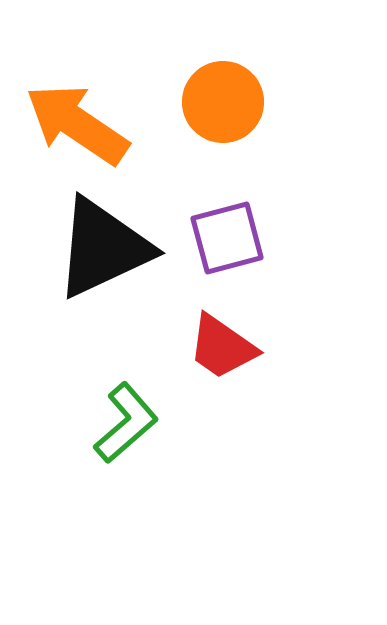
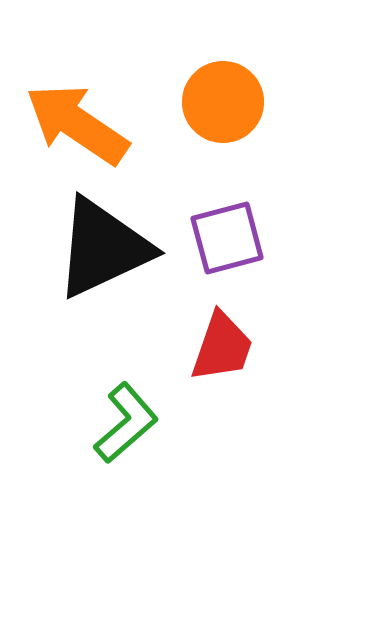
red trapezoid: rotated 106 degrees counterclockwise
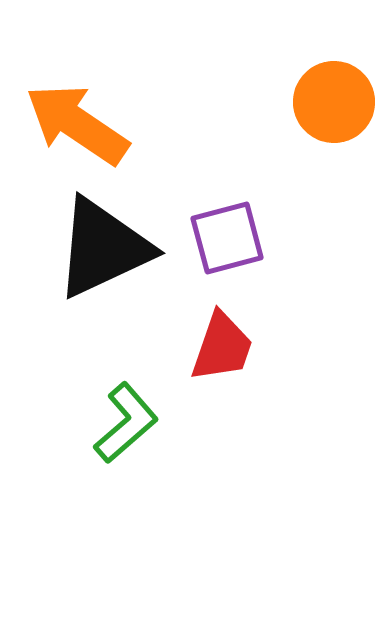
orange circle: moved 111 px right
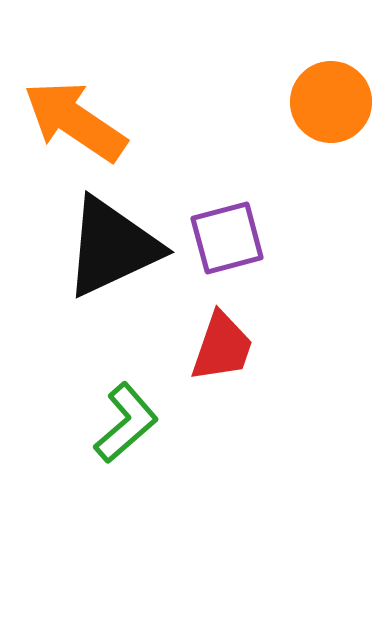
orange circle: moved 3 px left
orange arrow: moved 2 px left, 3 px up
black triangle: moved 9 px right, 1 px up
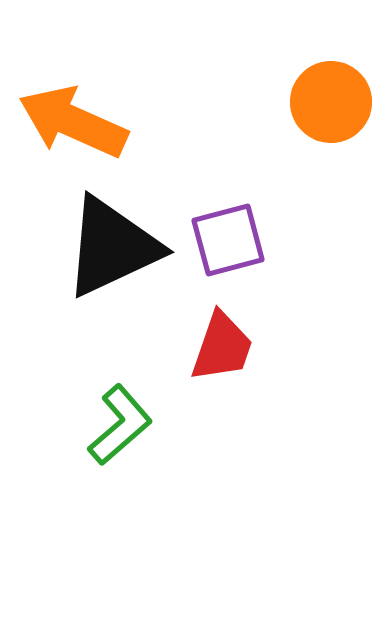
orange arrow: moved 2 px left, 1 px down; rotated 10 degrees counterclockwise
purple square: moved 1 px right, 2 px down
green L-shape: moved 6 px left, 2 px down
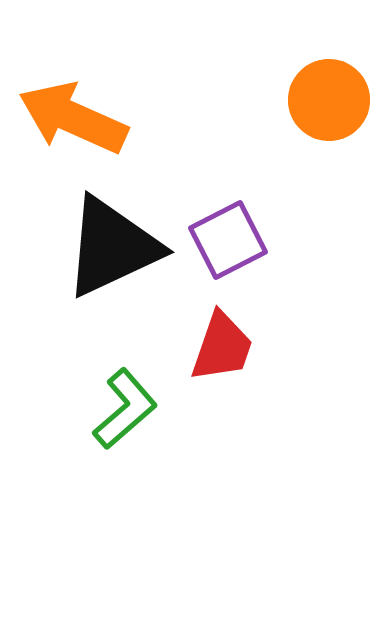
orange circle: moved 2 px left, 2 px up
orange arrow: moved 4 px up
purple square: rotated 12 degrees counterclockwise
green L-shape: moved 5 px right, 16 px up
